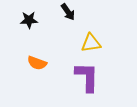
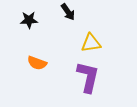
purple L-shape: moved 1 px right; rotated 12 degrees clockwise
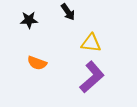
yellow triangle: rotated 15 degrees clockwise
purple L-shape: moved 4 px right; rotated 36 degrees clockwise
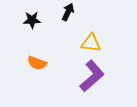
black arrow: rotated 120 degrees counterclockwise
black star: moved 3 px right
purple L-shape: moved 1 px up
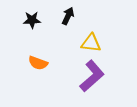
black arrow: moved 4 px down
orange semicircle: moved 1 px right
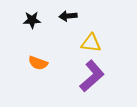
black arrow: rotated 120 degrees counterclockwise
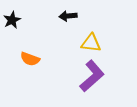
black star: moved 20 px left; rotated 24 degrees counterclockwise
orange semicircle: moved 8 px left, 4 px up
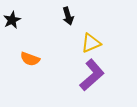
black arrow: rotated 102 degrees counterclockwise
yellow triangle: rotated 30 degrees counterclockwise
purple L-shape: moved 1 px up
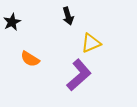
black star: moved 2 px down
orange semicircle: rotated 12 degrees clockwise
purple L-shape: moved 13 px left
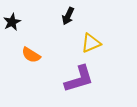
black arrow: rotated 42 degrees clockwise
orange semicircle: moved 1 px right, 4 px up
purple L-shape: moved 4 px down; rotated 24 degrees clockwise
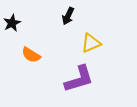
black star: moved 1 px down
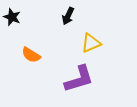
black star: moved 6 px up; rotated 24 degrees counterclockwise
